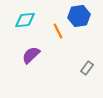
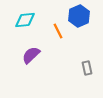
blue hexagon: rotated 15 degrees counterclockwise
gray rectangle: rotated 48 degrees counterclockwise
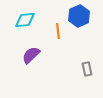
orange line: rotated 21 degrees clockwise
gray rectangle: moved 1 px down
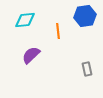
blue hexagon: moved 6 px right; rotated 15 degrees clockwise
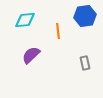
gray rectangle: moved 2 px left, 6 px up
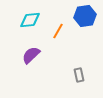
cyan diamond: moved 5 px right
orange line: rotated 35 degrees clockwise
gray rectangle: moved 6 px left, 12 px down
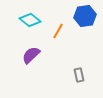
cyan diamond: rotated 45 degrees clockwise
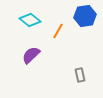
gray rectangle: moved 1 px right
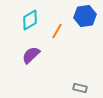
cyan diamond: rotated 70 degrees counterclockwise
orange line: moved 1 px left
gray rectangle: moved 13 px down; rotated 64 degrees counterclockwise
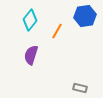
cyan diamond: rotated 20 degrees counterclockwise
purple semicircle: rotated 30 degrees counterclockwise
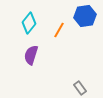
cyan diamond: moved 1 px left, 3 px down
orange line: moved 2 px right, 1 px up
gray rectangle: rotated 40 degrees clockwise
